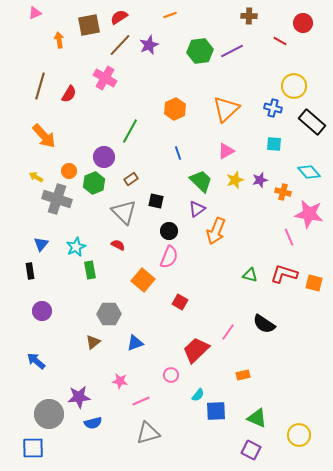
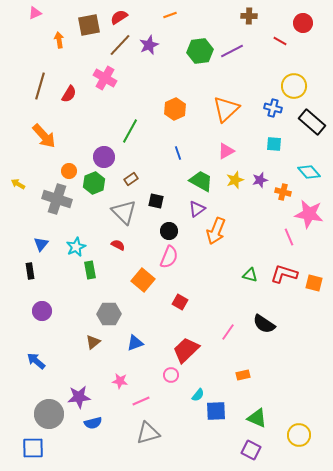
yellow arrow at (36, 177): moved 18 px left, 7 px down
green trapezoid at (201, 181): rotated 15 degrees counterclockwise
red trapezoid at (196, 350): moved 10 px left
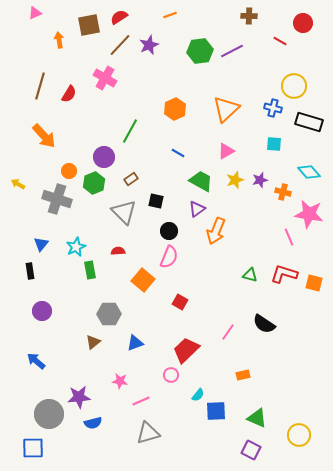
black rectangle at (312, 122): moved 3 px left; rotated 24 degrees counterclockwise
blue line at (178, 153): rotated 40 degrees counterclockwise
red semicircle at (118, 245): moved 6 px down; rotated 32 degrees counterclockwise
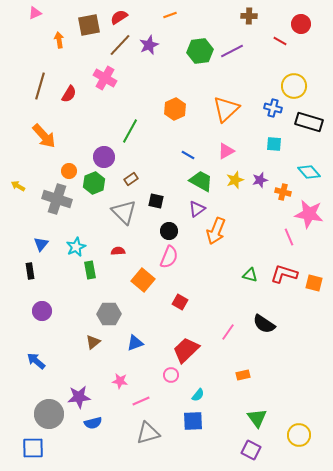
red circle at (303, 23): moved 2 px left, 1 px down
blue line at (178, 153): moved 10 px right, 2 px down
yellow arrow at (18, 184): moved 2 px down
blue square at (216, 411): moved 23 px left, 10 px down
green triangle at (257, 418): rotated 30 degrees clockwise
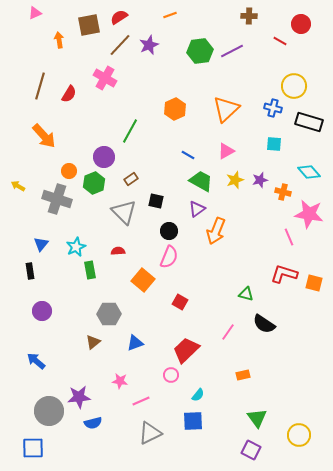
green triangle at (250, 275): moved 4 px left, 19 px down
gray circle at (49, 414): moved 3 px up
gray triangle at (148, 433): moved 2 px right; rotated 10 degrees counterclockwise
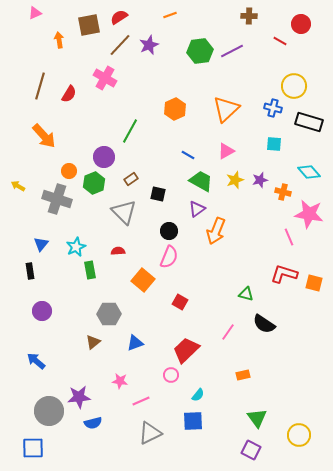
black square at (156, 201): moved 2 px right, 7 px up
